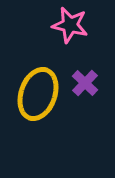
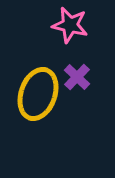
purple cross: moved 8 px left, 6 px up
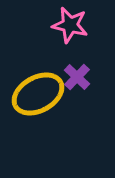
yellow ellipse: rotated 42 degrees clockwise
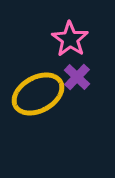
pink star: moved 14 px down; rotated 21 degrees clockwise
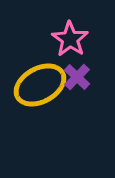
yellow ellipse: moved 2 px right, 9 px up
